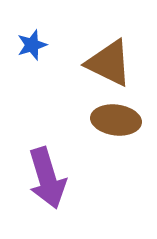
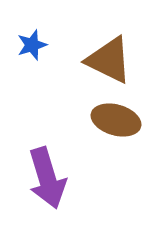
brown triangle: moved 3 px up
brown ellipse: rotated 9 degrees clockwise
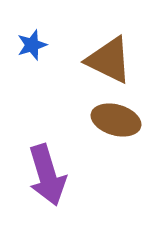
purple arrow: moved 3 px up
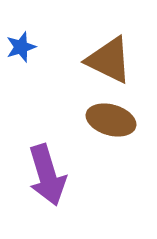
blue star: moved 11 px left, 2 px down
brown ellipse: moved 5 px left
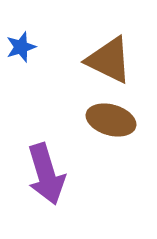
purple arrow: moved 1 px left, 1 px up
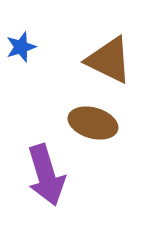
brown ellipse: moved 18 px left, 3 px down
purple arrow: moved 1 px down
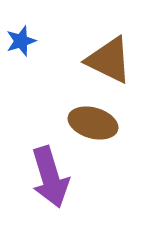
blue star: moved 6 px up
purple arrow: moved 4 px right, 2 px down
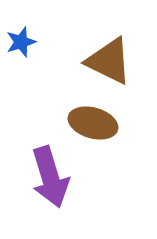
blue star: moved 1 px down
brown triangle: moved 1 px down
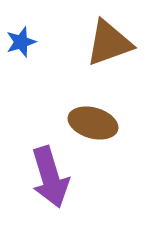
brown triangle: moved 18 px up; rotated 46 degrees counterclockwise
